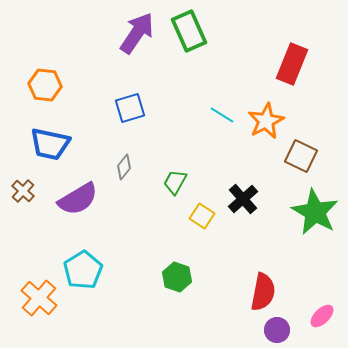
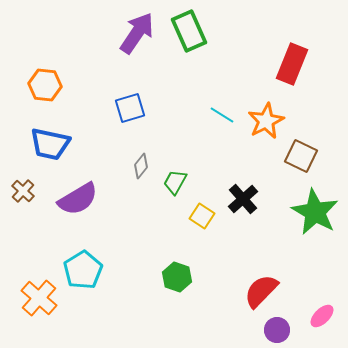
gray diamond: moved 17 px right, 1 px up
red semicircle: moved 2 px left, 1 px up; rotated 147 degrees counterclockwise
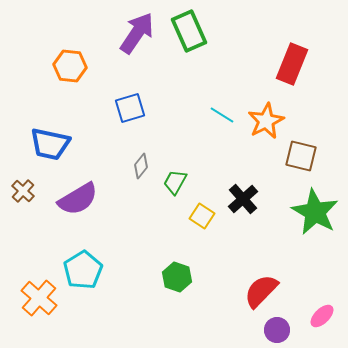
orange hexagon: moved 25 px right, 19 px up
brown square: rotated 12 degrees counterclockwise
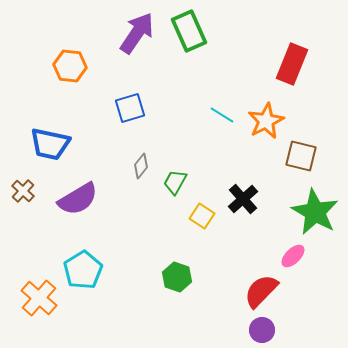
pink ellipse: moved 29 px left, 60 px up
purple circle: moved 15 px left
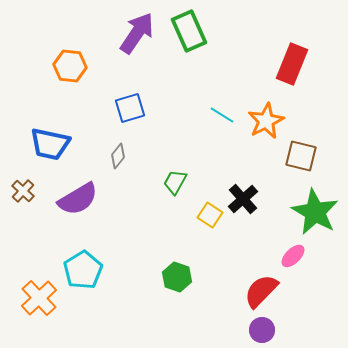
gray diamond: moved 23 px left, 10 px up
yellow square: moved 8 px right, 1 px up
orange cross: rotated 6 degrees clockwise
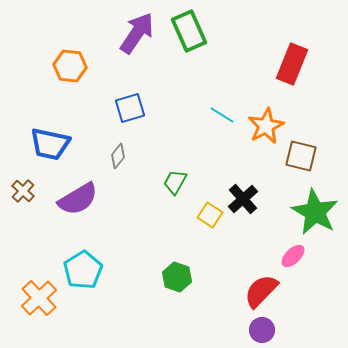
orange star: moved 5 px down
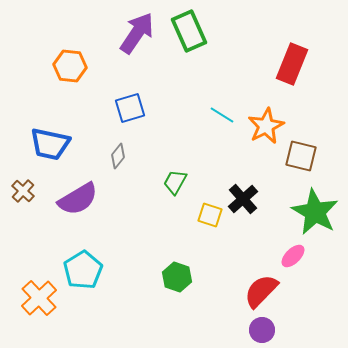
yellow square: rotated 15 degrees counterclockwise
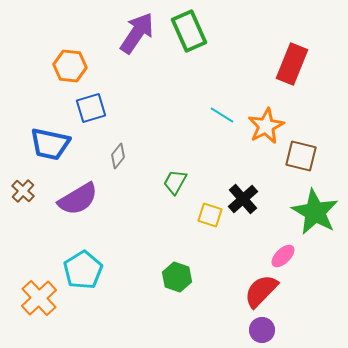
blue square: moved 39 px left
pink ellipse: moved 10 px left
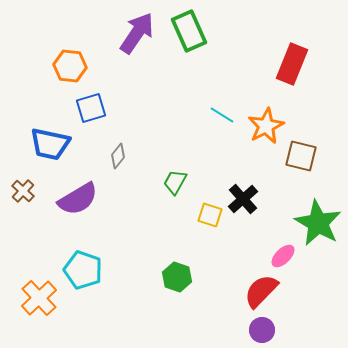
green star: moved 3 px right, 11 px down
cyan pentagon: rotated 21 degrees counterclockwise
